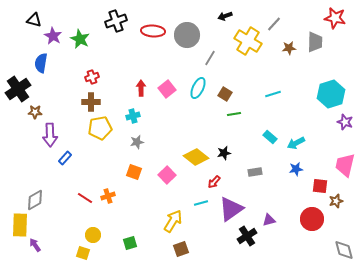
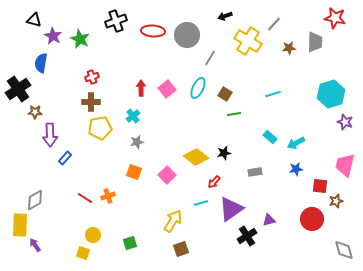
cyan cross at (133, 116): rotated 24 degrees counterclockwise
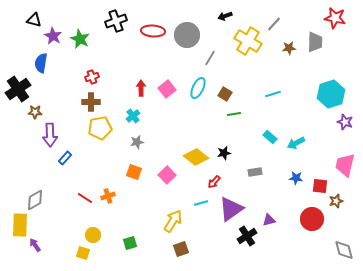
blue star at (296, 169): moved 9 px down; rotated 16 degrees clockwise
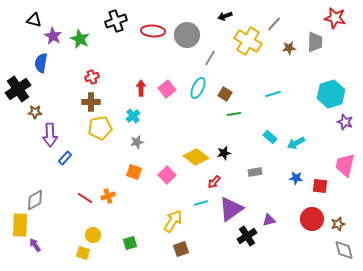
brown star at (336, 201): moved 2 px right, 23 px down
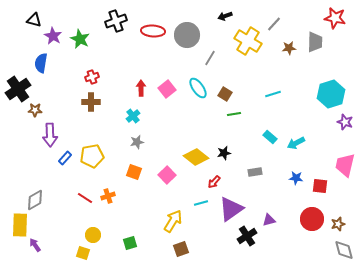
cyan ellipse at (198, 88): rotated 60 degrees counterclockwise
brown star at (35, 112): moved 2 px up
yellow pentagon at (100, 128): moved 8 px left, 28 px down
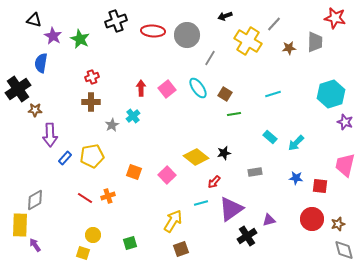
gray star at (137, 142): moved 25 px left, 17 px up; rotated 16 degrees counterclockwise
cyan arrow at (296, 143): rotated 18 degrees counterclockwise
